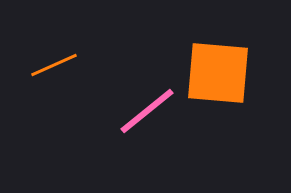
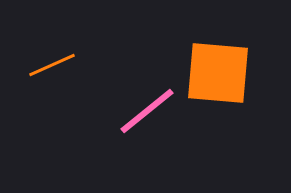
orange line: moved 2 px left
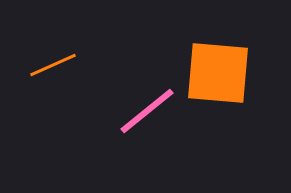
orange line: moved 1 px right
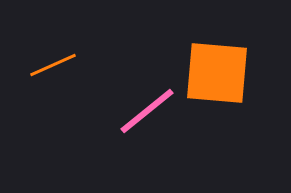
orange square: moved 1 px left
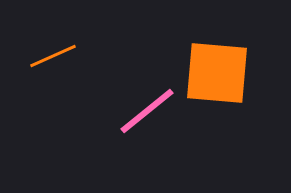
orange line: moved 9 px up
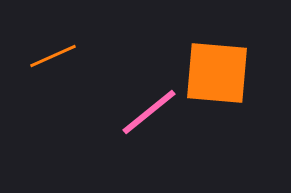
pink line: moved 2 px right, 1 px down
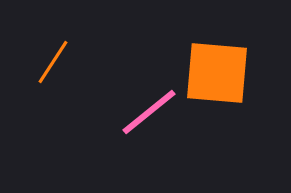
orange line: moved 6 px down; rotated 33 degrees counterclockwise
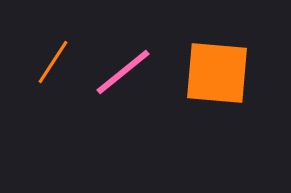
pink line: moved 26 px left, 40 px up
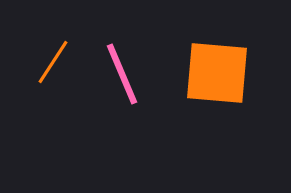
pink line: moved 1 px left, 2 px down; rotated 74 degrees counterclockwise
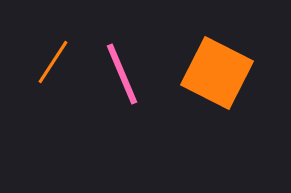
orange square: rotated 22 degrees clockwise
